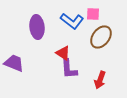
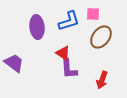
blue L-shape: moved 3 px left; rotated 55 degrees counterclockwise
purple trapezoid: rotated 15 degrees clockwise
red arrow: moved 2 px right
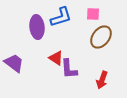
blue L-shape: moved 8 px left, 4 px up
red triangle: moved 7 px left, 5 px down
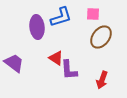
purple L-shape: moved 1 px down
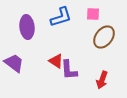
purple ellipse: moved 10 px left
brown ellipse: moved 3 px right
red triangle: moved 3 px down
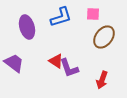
purple ellipse: rotated 10 degrees counterclockwise
purple L-shape: moved 2 px up; rotated 15 degrees counterclockwise
